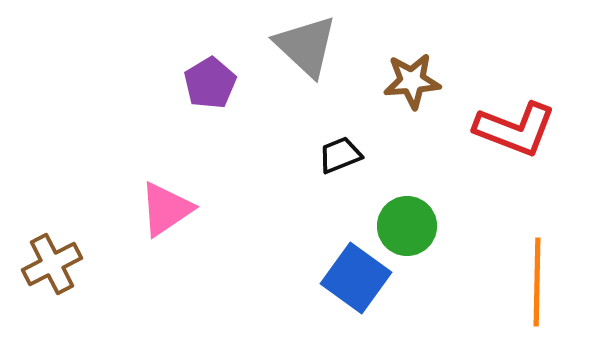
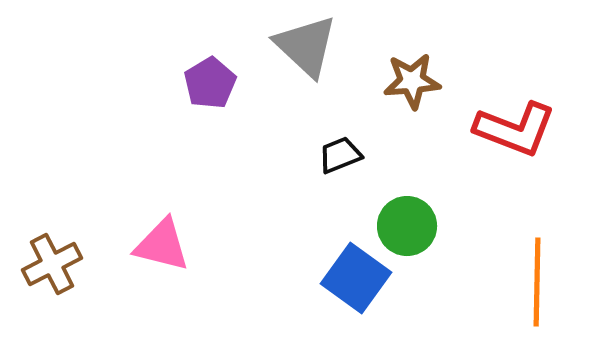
pink triangle: moved 4 px left, 36 px down; rotated 48 degrees clockwise
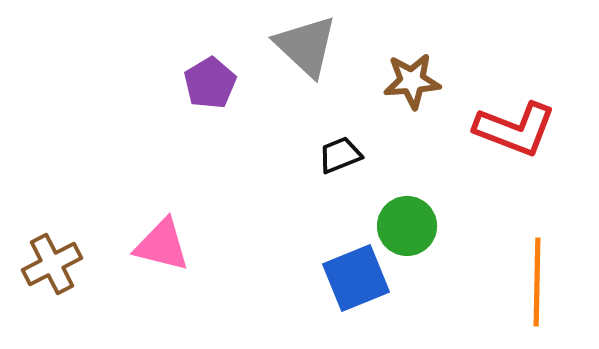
blue square: rotated 32 degrees clockwise
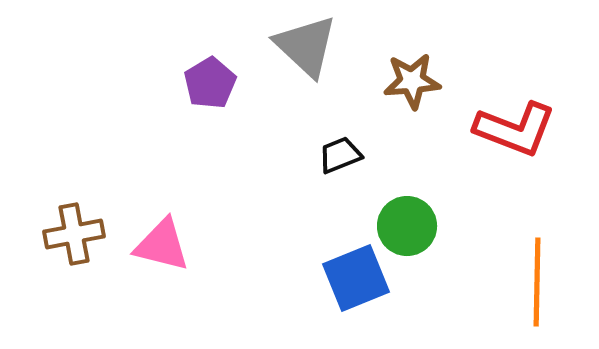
brown cross: moved 22 px right, 30 px up; rotated 16 degrees clockwise
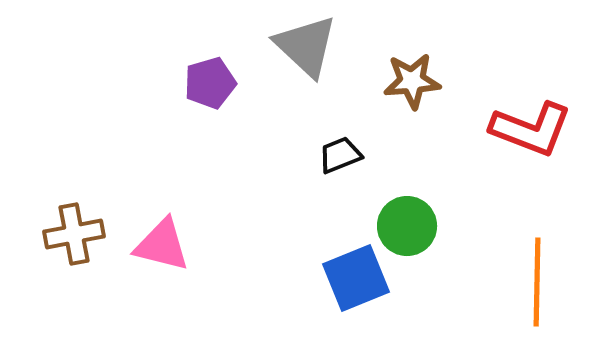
purple pentagon: rotated 15 degrees clockwise
red L-shape: moved 16 px right
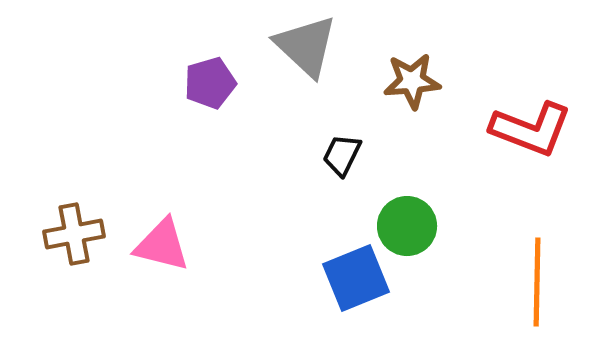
black trapezoid: moved 2 px right; rotated 42 degrees counterclockwise
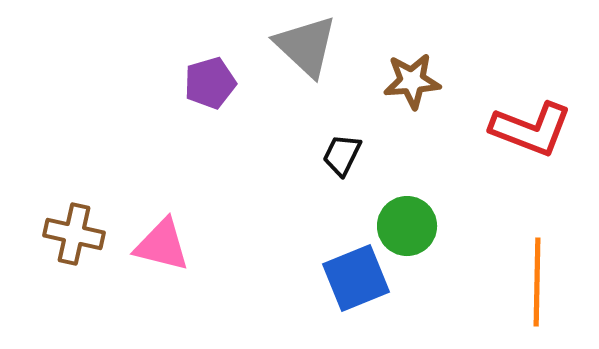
brown cross: rotated 24 degrees clockwise
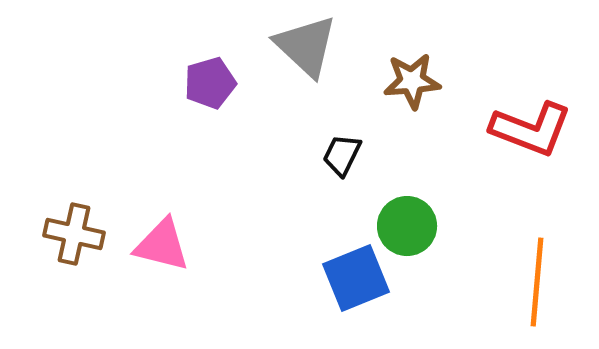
orange line: rotated 4 degrees clockwise
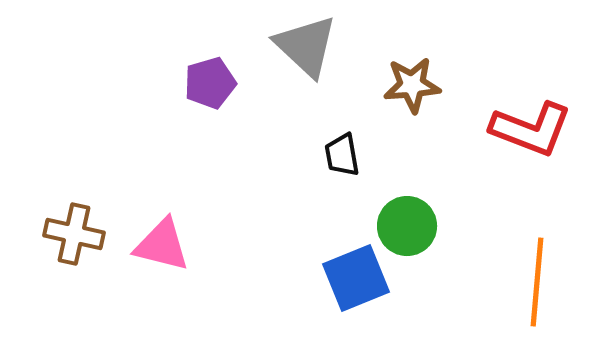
brown star: moved 4 px down
black trapezoid: rotated 36 degrees counterclockwise
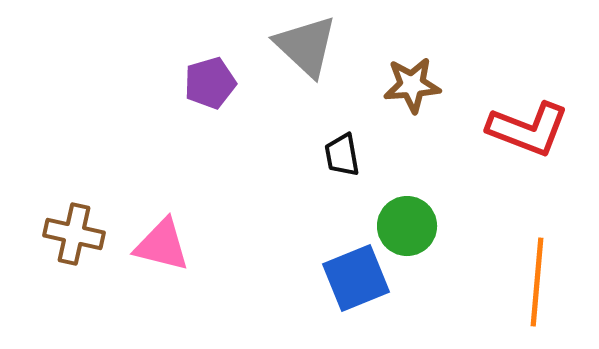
red L-shape: moved 3 px left
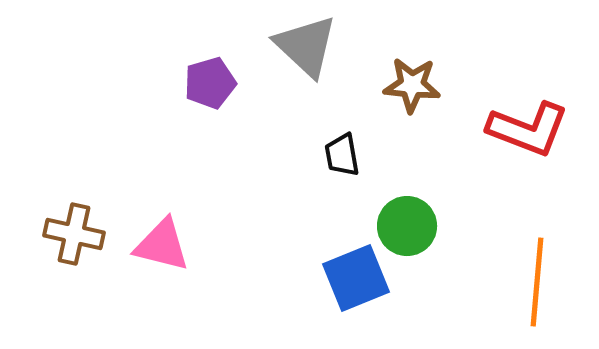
brown star: rotated 10 degrees clockwise
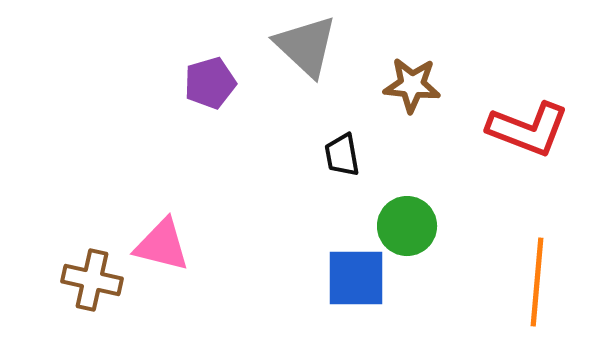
brown cross: moved 18 px right, 46 px down
blue square: rotated 22 degrees clockwise
